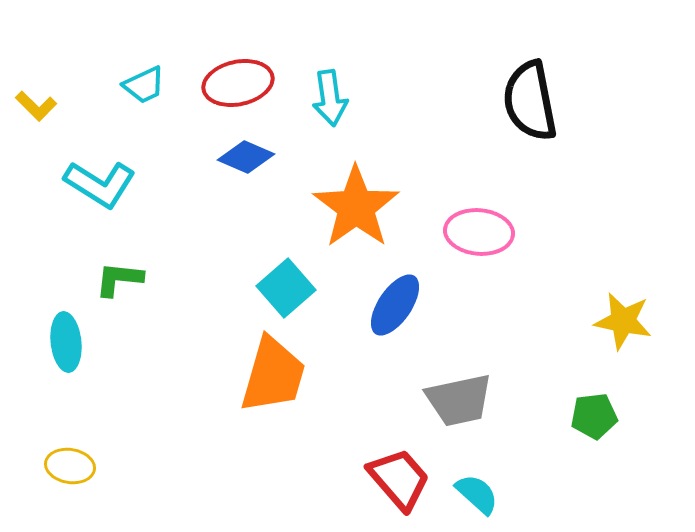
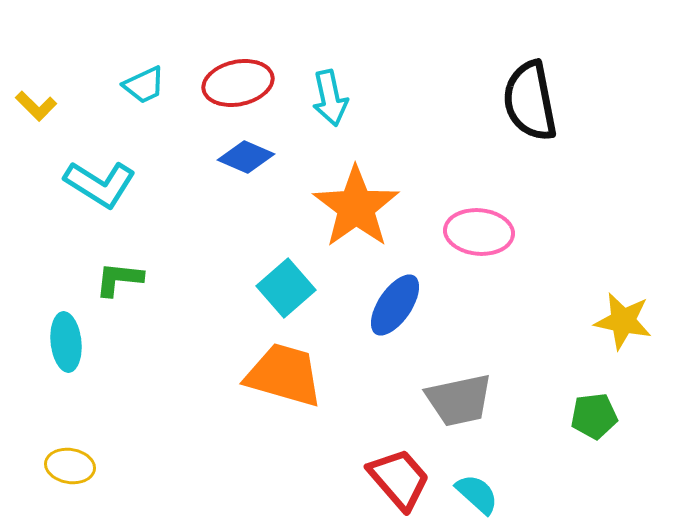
cyan arrow: rotated 4 degrees counterclockwise
orange trapezoid: moved 11 px right; rotated 90 degrees counterclockwise
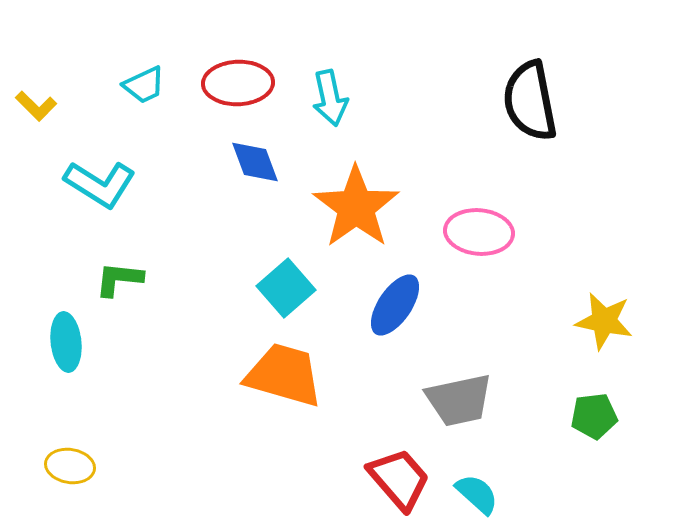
red ellipse: rotated 10 degrees clockwise
blue diamond: moved 9 px right, 5 px down; rotated 46 degrees clockwise
yellow star: moved 19 px left
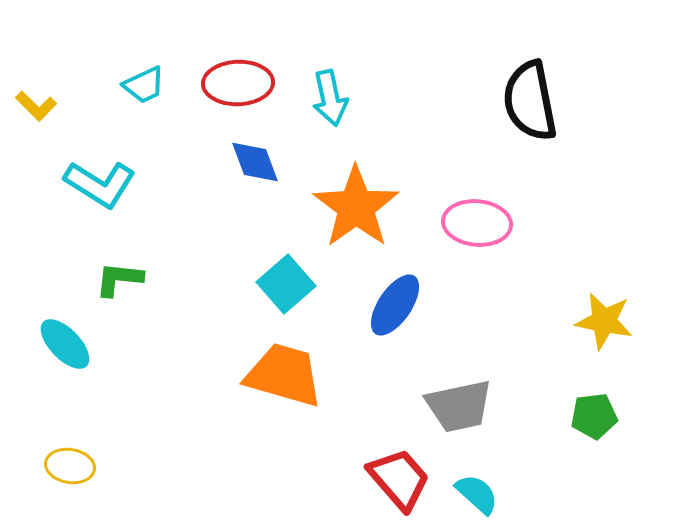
pink ellipse: moved 2 px left, 9 px up
cyan square: moved 4 px up
cyan ellipse: moved 1 px left, 2 px down; rotated 38 degrees counterclockwise
gray trapezoid: moved 6 px down
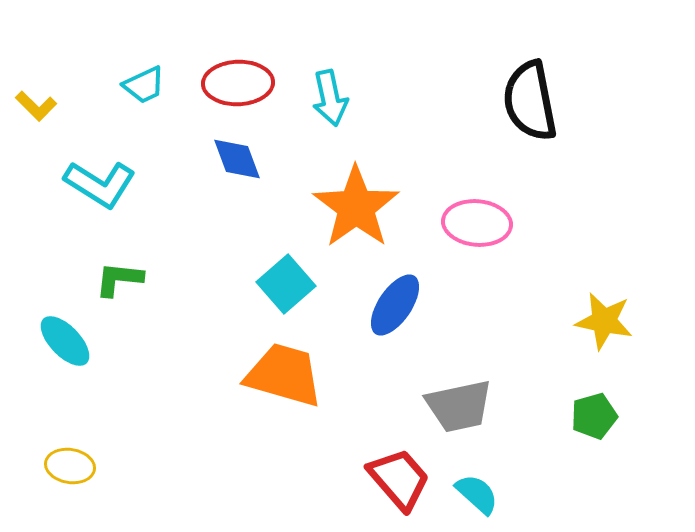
blue diamond: moved 18 px left, 3 px up
cyan ellipse: moved 3 px up
green pentagon: rotated 9 degrees counterclockwise
